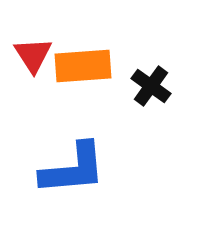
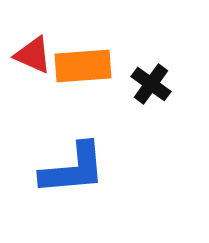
red triangle: rotated 33 degrees counterclockwise
black cross: moved 2 px up
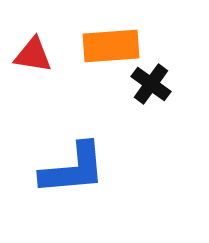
red triangle: rotated 15 degrees counterclockwise
orange rectangle: moved 28 px right, 20 px up
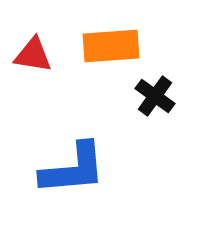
black cross: moved 4 px right, 12 px down
